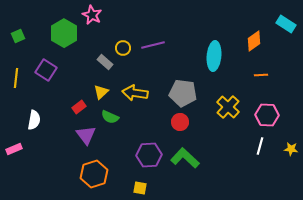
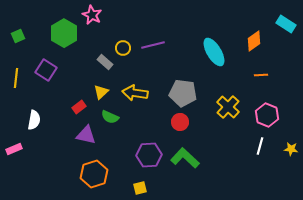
cyan ellipse: moved 4 px up; rotated 36 degrees counterclockwise
pink hexagon: rotated 20 degrees clockwise
purple triangle: rotated 40 degrees counterclockwise
yellow square: rotated 24 degrees counterclockwise
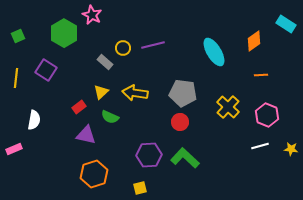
white line: rotated 60 degrees clockwise
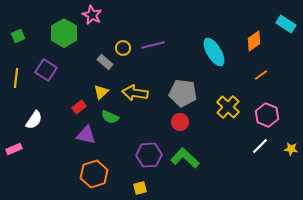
orange line: rotated 32 degrees counterclockwise
white semicircle: rotated 24 degrees clockwise
white line: rotated 30 degrees counterclockwise
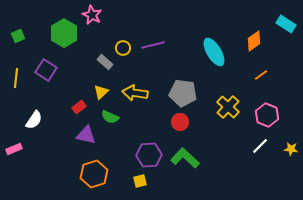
yellow square: moved 7 px up
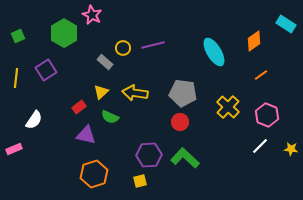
purple square: rotated 25 degrees clockwise
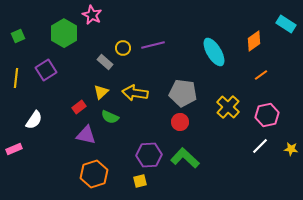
pink hexagon: rotated 25 degrees clockwise
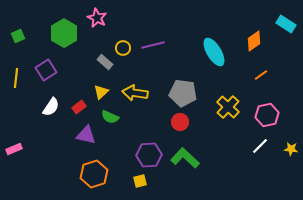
pink star: moved 5 px right, 3 px down
white semicircle: moved 17 px right, 13 px up
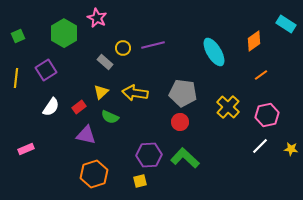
pink rectangle: moved 12 px right
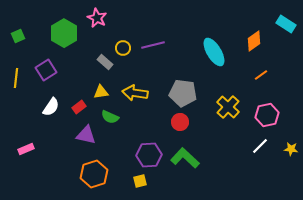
yellow triangle: rotated 35 degrees clockwise
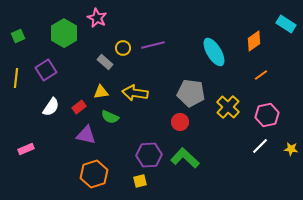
gray pentagon: moved 8 px right
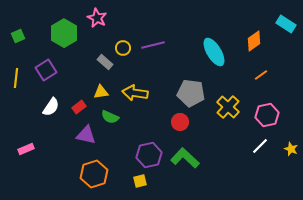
yellow star: rotated 16 degrees clockwise
purple hexagon: rotated 10 degrees counterclockwise
